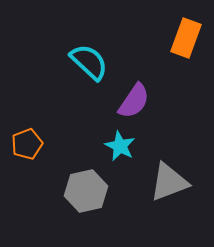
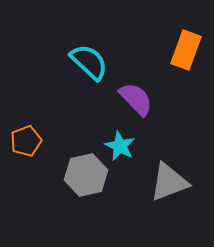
orange rectangle: moved 12 px down
purple semicircle: moved 2 px right, 2 px up; rotated 78 degrees counterclockwise
orange pentagon: moved 1 px left, 3 px up
gray hexagon: moved 16 px up
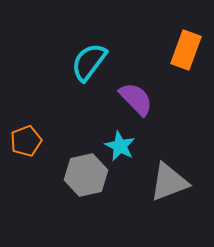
cyan semicircle: rotated 96 degrees counterclockwise
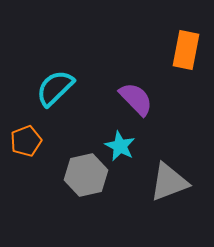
orange rectangle: rotated 9 degrees counterclockwise
cyan semicircle: moved 34 px left, 26 px down; rotated 9 degrees clockwise
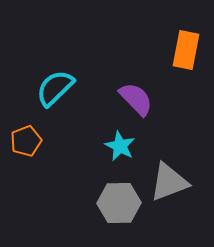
gray hexagon: moved 33 px right, 28 px down; rotated 12 degrees clockwise
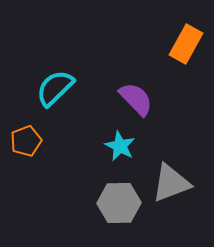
orange rectangle: moved 6 px up; rotated 18 degrees clockwise
gray triangle: moved 2 px right, 1 px down
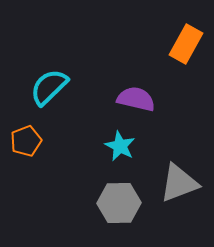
cyan semicircle: moved 6 px left, 1 px up
purple semicircle: rotated 33 degrees counterclockwise
gray triangle: moved 8 px right
